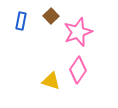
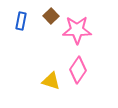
pink star: moved 1 px left, 2 px up; rotated 20 degrees clockwise
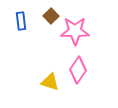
blue rectangle: rotated 18 degrees counterclockwise
pink star: moved 2 px left, 1 px down
yellow triangle: moved 1 px left, 1 px down
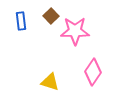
pink diamond: moved 15 px right, 2 px down
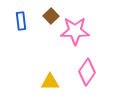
pink diamond: moved 6 px left
yellow triangle: rotated 18 degrees counterclockwise
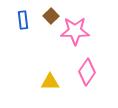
blue rectangle: moved 2 px right, 1 px up
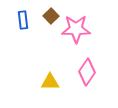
pink star: moved 1 px right, 2 px up
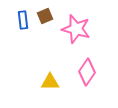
brown square: moved 6 px left; rotated 21 degrees clockwise
pink star: rotated 16 degrees clockwise
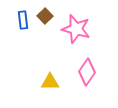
brown square: rotated 21 degrees counterclockwise
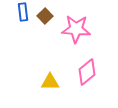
blue rectangle: moved 8 px up
pink star: rotated 12 degrees counterclockwise
pink diamond: rotated 16 degrees clockwise
